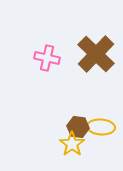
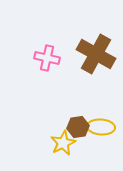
brown cross: rotated 15 degrees counterclockwise
brown hexagon: rotated 15 degrees counterclockwise
yellow star: moved 9 px left, 1 px up; rotated 10 degrees clockwise
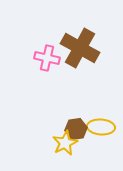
brown cross: moved 16 px left, 6 px up
brown hexagon: moved 2 px left, 2 px down
yellow star: moved 2 px right
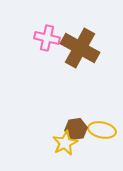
pink cross: moved 20 px up
yellow ellipse: moved 1 px right, 3 px down; rotated 8 degrees clockwise
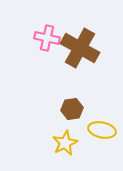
brown hexagon: moved 4 px left, 20 px up
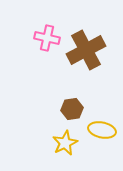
brown cross: moved 6 px right, 2 px down; rotated 33 degrees clockwise
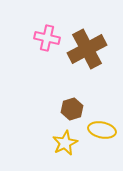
brown cross: moved 1 px right, 1 px up
brown hexagon: rotated 10 degrees counterclockwise
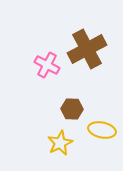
pink cross: moved 27 px down; rotated 15 degrees clockwise
brown hexagon: rotated 20 degrees clockwise
yellow star: moved 5 px left
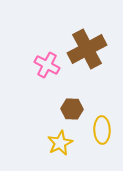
yellow ellipse: rotated 76 degrees clockwise
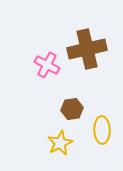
brown cross: rotated 15 degrees clockwise
brown hexagon: rotated 10 degrees counterclockwise
